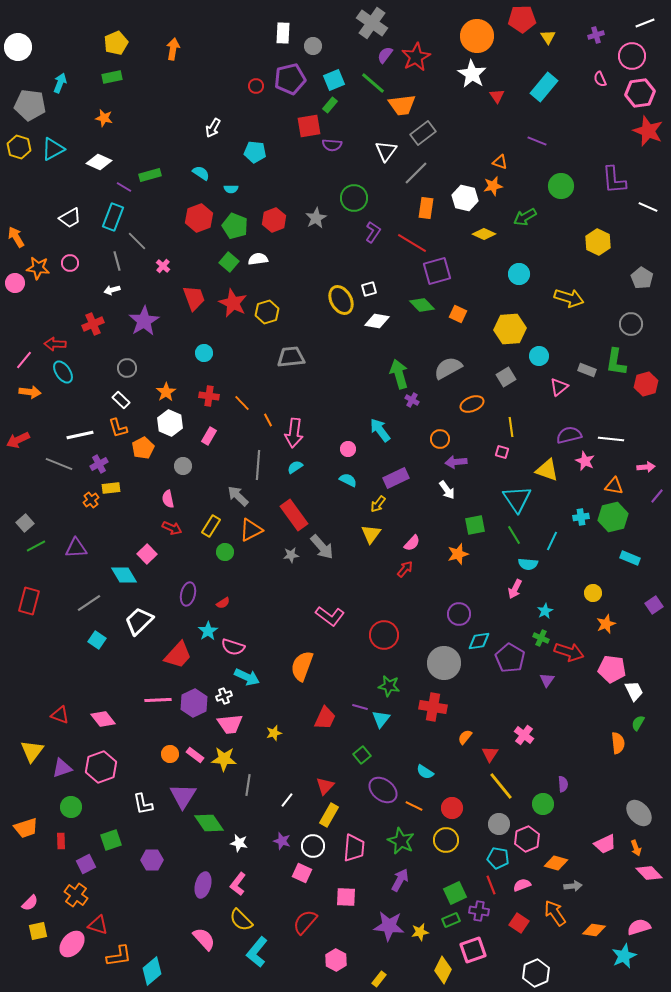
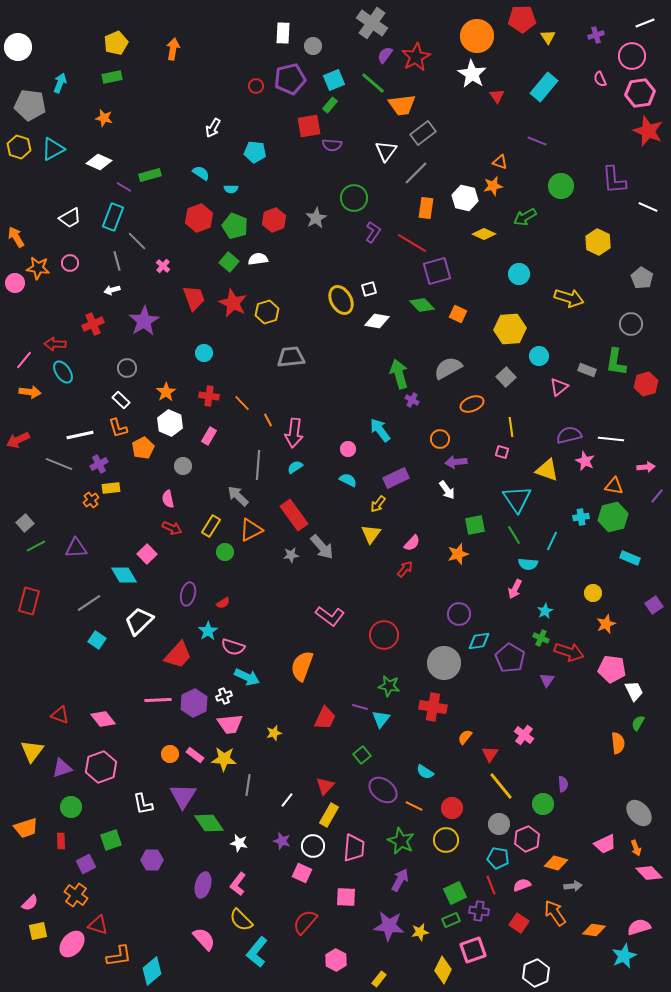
gray square at (506, 377): rotated 12 degrees counterclockwise
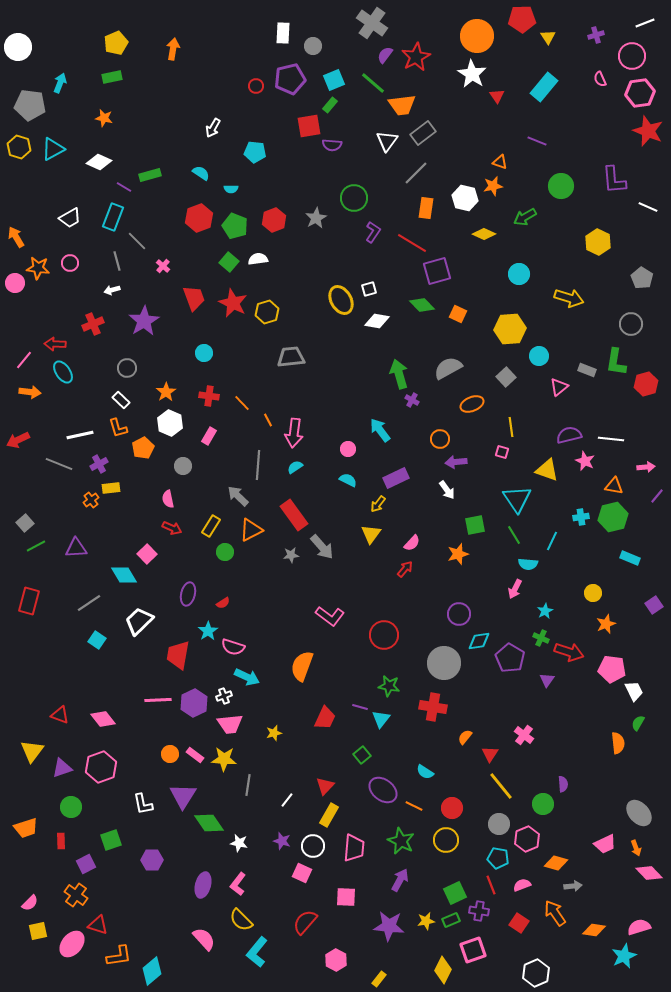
white triangle at (386, 151): moved 1 px right, 10 px up
red trapezoid at (178, 655): rotated 148 degrees clockwise
yellow star at (420, 932): moved 6 px right, 11 px up
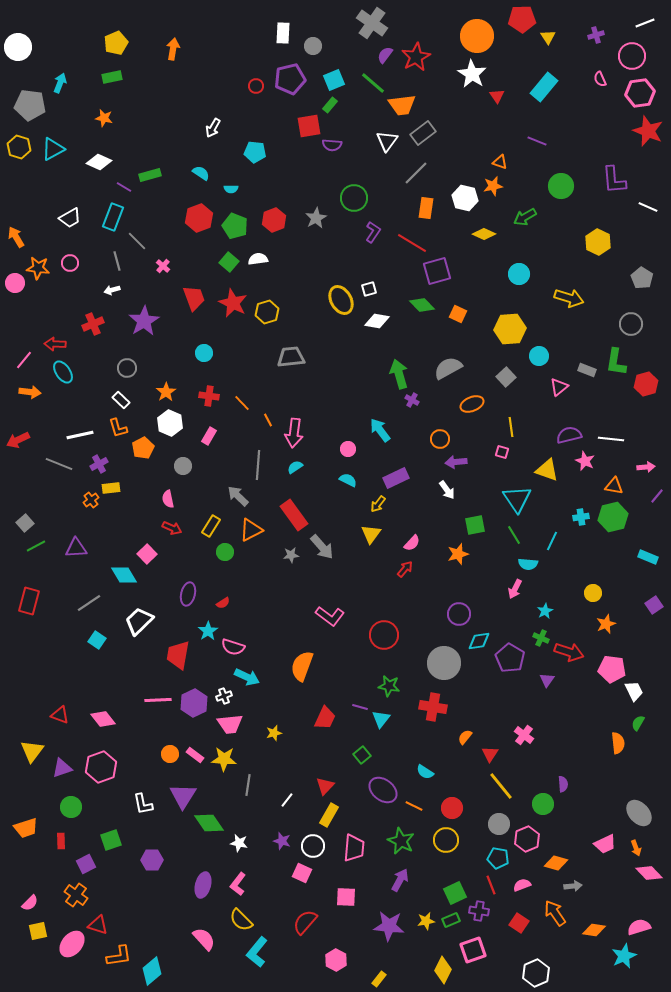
cyan rectangle at (630, 558): moved 18 px right, 1 px up
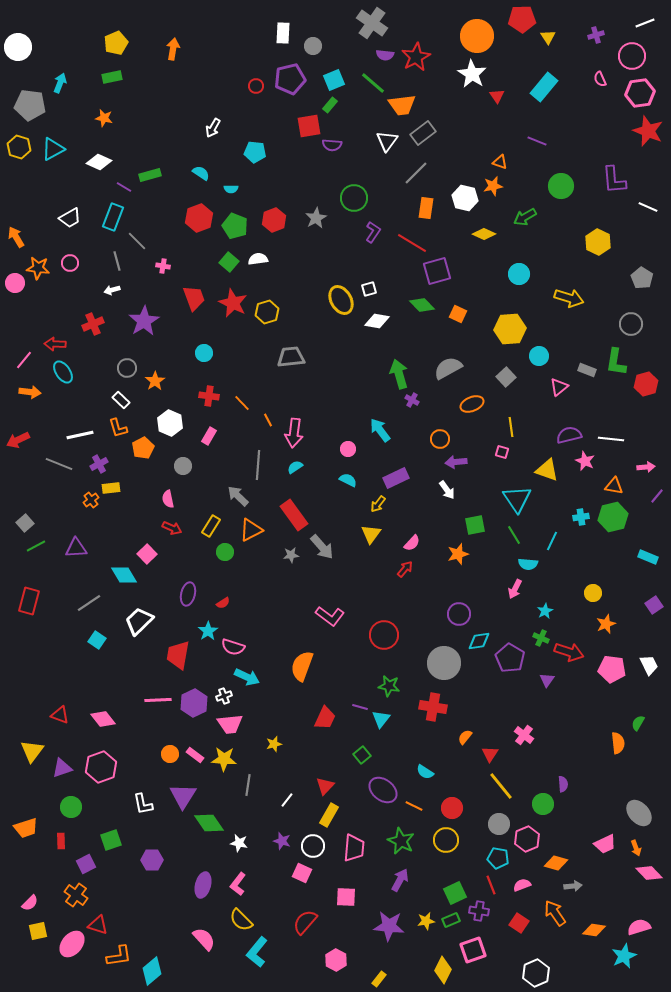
purple semicircle at (385, 55): rotated 120 degrees counterclockwise
pink cross at (163, 266): rotated 32 degrees counterclockwise
orange star at (166, 392): moved 11 px left, 11 px up
white trapezoid at (634, 691): moved 15 px right, 26 px up
yellow star at (274, 733): moved 11 px down
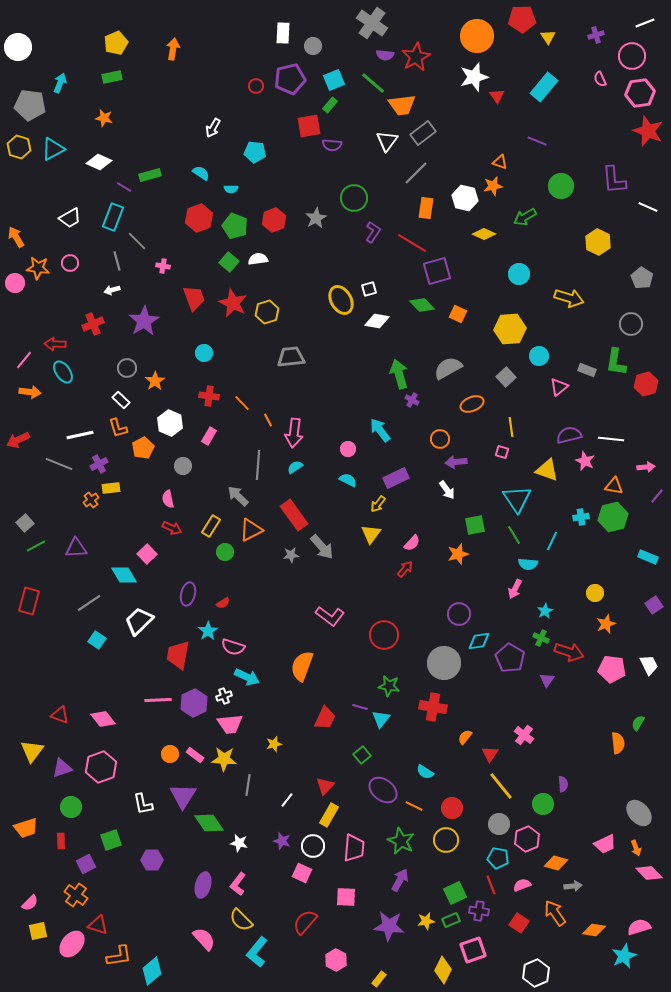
white star at (472, 74): moved 2 px right, 3 px down; rotated 24 degrees clockwise
yellow circle at (593, 593): moved 2 px right
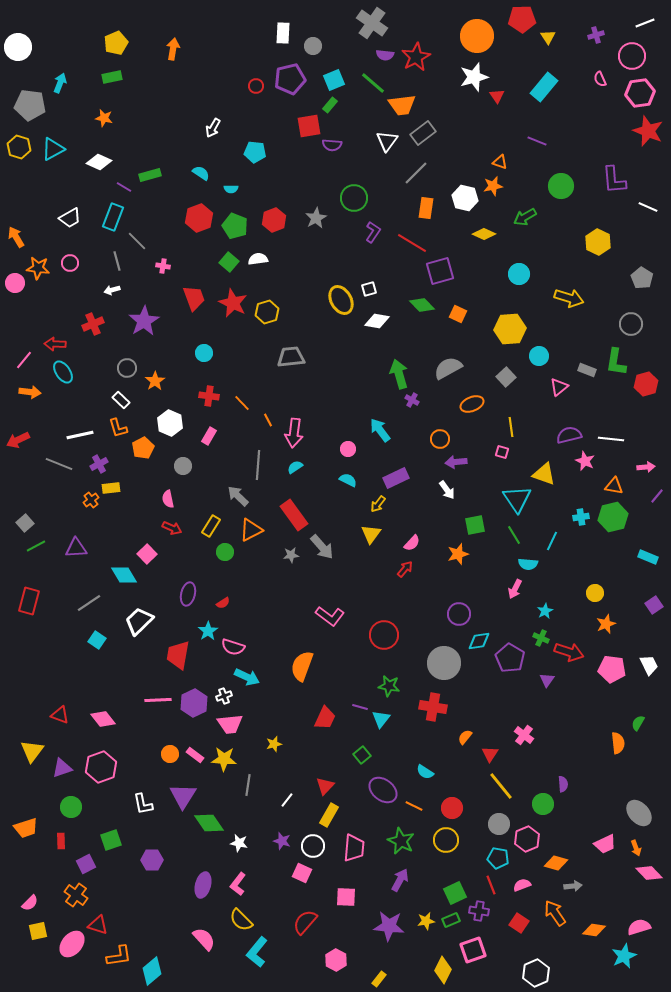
purple square at (437, 271): moved 3 px right
yellow triangle at (547, 470): moved 3 px left, 4 px down
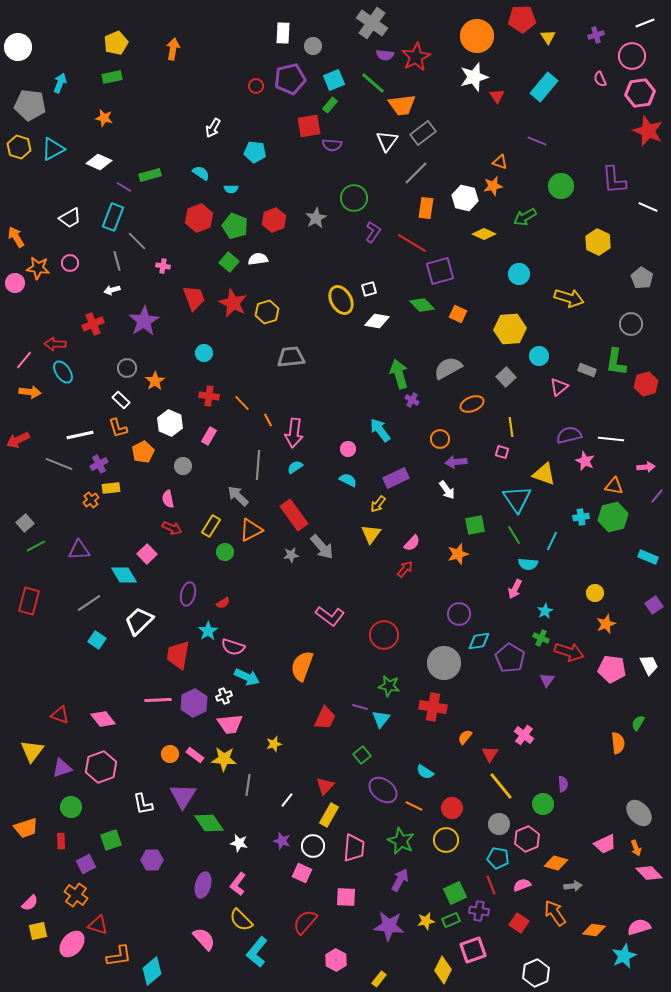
orange pentagon at (143, 448): moved 4 px down
purple triangle at (76, 548): moved 3 px right, 2 px down
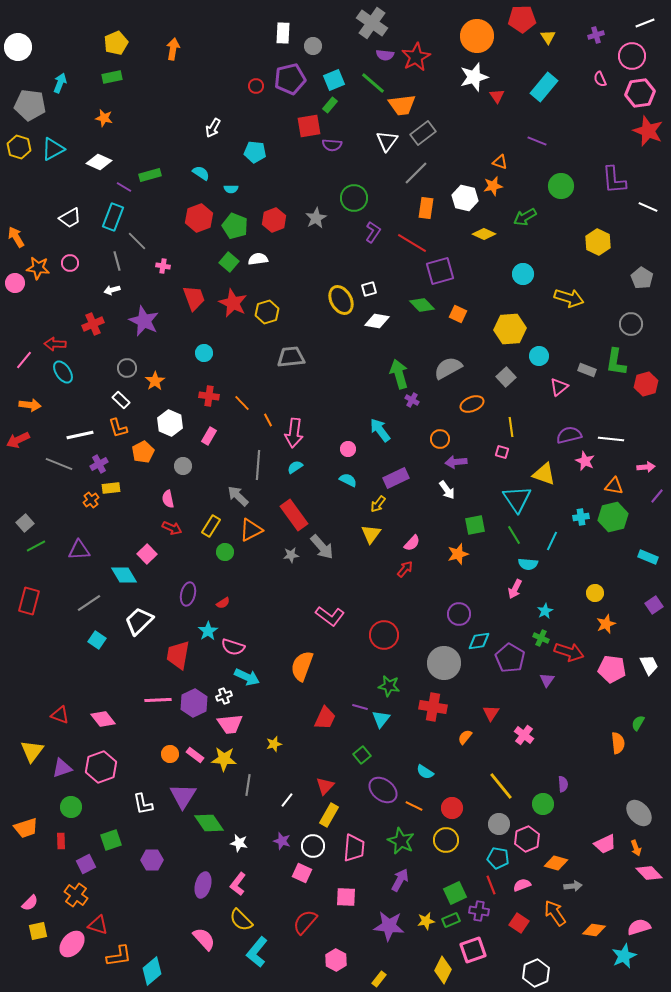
cyan circle at (519, 274): moved 4 px right
purple star at (144, 321): rotated 16 degrees counterclockwise
orange arrow at (30, 392): moved 13 px down
red triangle at (490, 754): moved 1 px right, 41 px up
